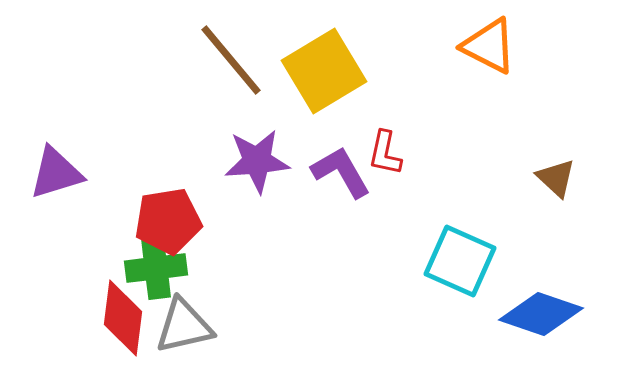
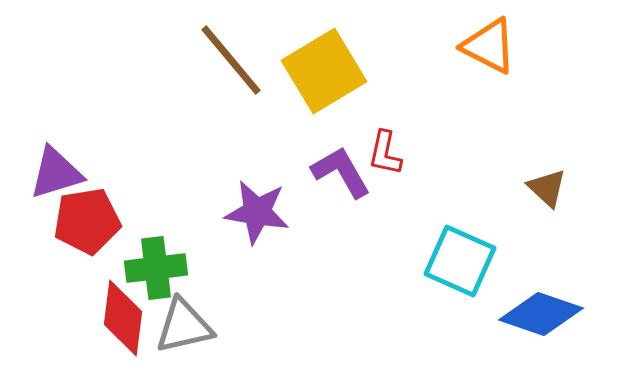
purple star: moved 51 px down; rotated 14 degrees clockwise
brown triangle: moved 9 px left, 10 px down
red pentagon: moved 81 px left
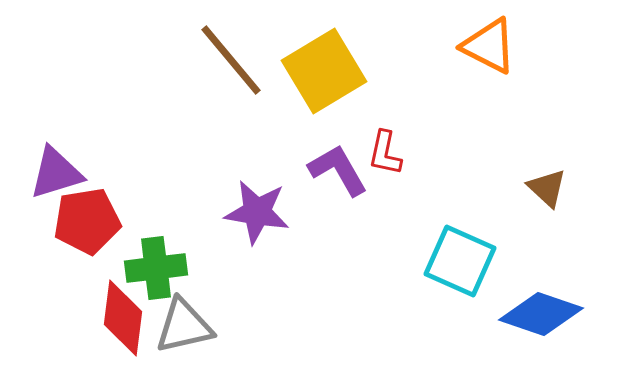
purple L-shape: moved 3 px left, 2 px up
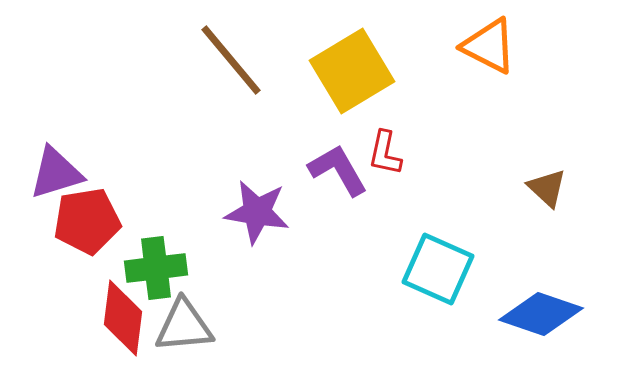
yellow square: moved 28 px right
cyan square: moved 22 px left, 8 px down
gray triangle: rotated 8 degrees clockwise
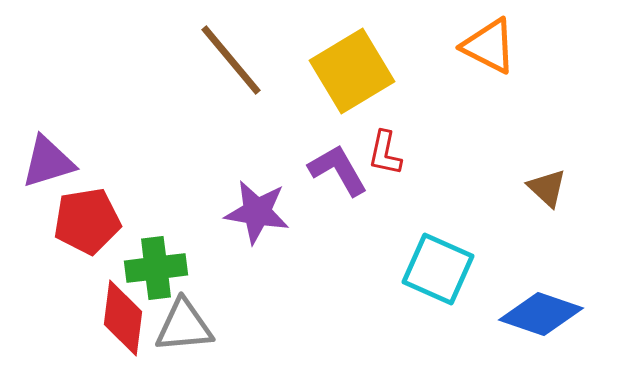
purple triangle: moved 8 px left, 11 px up
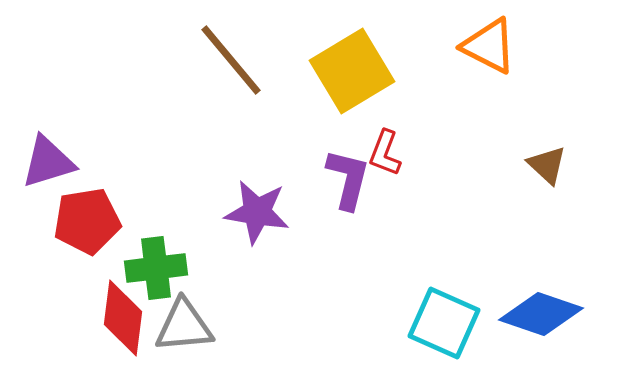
red L-shape: rotated 9 degrees clockwise
purple L-shape: moved 10 px right, 9 px down; rotated 44 degrees clockwise
brown triangle: moved 23 px up
cyan square: moved 6 px right, 54 px down
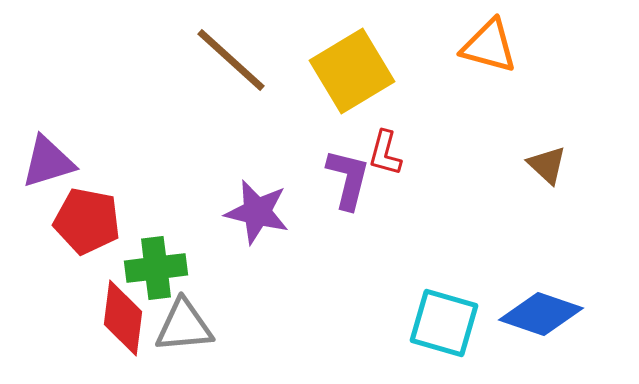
orange triangle: rotated 12 degrees counterclockwise
brown line: rotated 8 degrees counterclockwise
red L-shape: rotated 6 degrees counterclockwise
purple star: rotated 4 degrees clockwise
red pentagon: rotated 20 degrees clockwise
cyan square: rotated 8 degrees counterclockwise
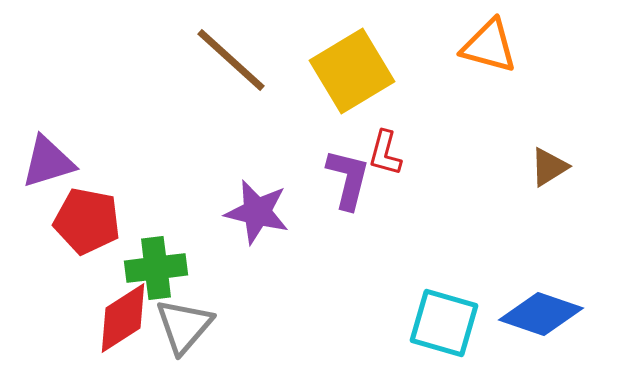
brown triangle: moved 2 px right, 2 px down; rotated 45 degrees clockwise
red diamond: rotated 50 degrees clockwise
gray triangle: rotated 44 degrees counterclockwise
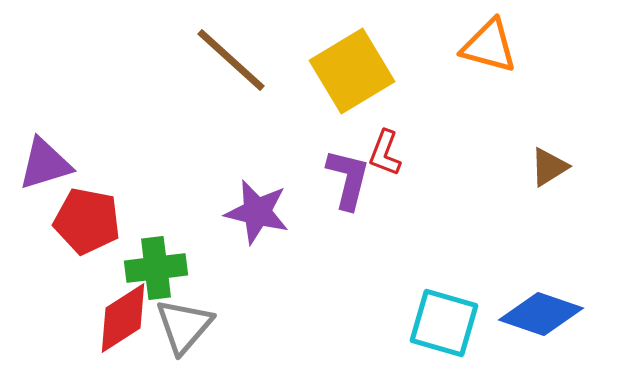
red L-shape: rotated 6 degrees clockwise
purple triangle: moved 3 px left, 2 px down
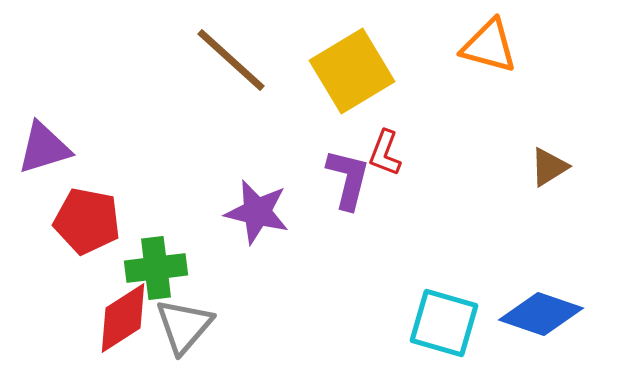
purple triangle: moved 1 px left, 16 px up
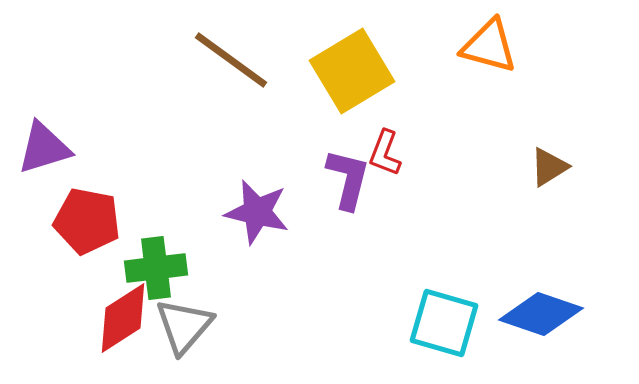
brown line: rotated 6 degrees counterclockwise
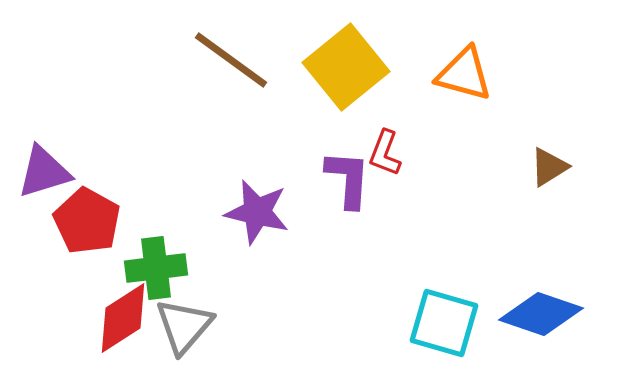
orange triangle: moved 25 px left, 28 px down
yellow square: moved 6 px left, 4 px up; rotated 8 degrees counterclockwise
purple triangle: moved 24 px down
purple L-shape: rotated 10 degrees counterclockwise
red pentagon: rotated 18 degrees clockwise
